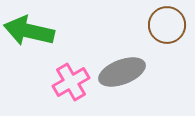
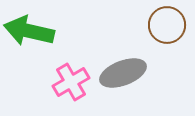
gray ellipse: moved 1 px right, 1 px down
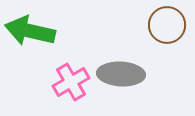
green arrow: moved 1 px right
gray ellipse: moved 2 px left, 1 px down; rotated 24 degrees clockwise
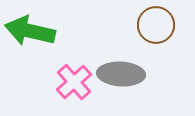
brown circle: moved 11 px left
pink cross: moved 3 px right; rotated 12 degrees counterclockwise
